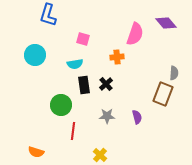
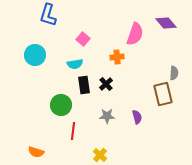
pink square: rotated 24 degrees clockwise
brown rectangle: rotated 35 degrees counterclockwise
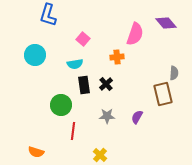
purple semicircle: rotated 136 degrees counterclockwise
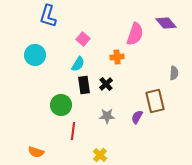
blue L-shape: moved 1 px down
cyan semicircle: moved 3 px right; rotated 49 degrees counterclockwise
brown rectangle: moved 8 px left, 7 px down
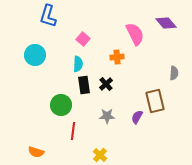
pink semicircle: rotated 45 degrees counterclockwise
cyan semicircle: rotated 28 degrees counterclockwise
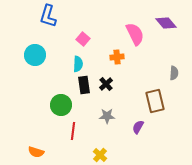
purple semicircle: moved 1 px right, 10 px down
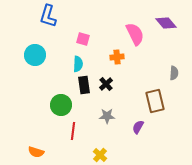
pink square: rotated 24 degrees counterclockwise
